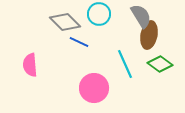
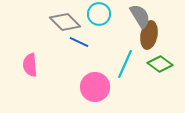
gray semicircle: moved 1 px left
cyan line: rotated 48 degrees clockwise
pink circle: moved 1 px right, 1 px up
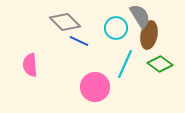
cyan circle: moved 17 px right, 14 px down
blue line: moved 1 px up
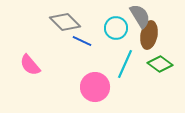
blue line: moved 3 px right
pink semicircle: rotated 35 degrees counterclockwise
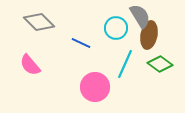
gray diamond: moved 26 px left
blue line: moved 1 px left, 2 px down
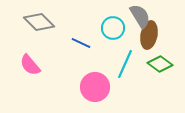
cyan circle: moved 3 px left
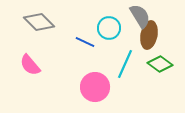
cyan circle: moved 4 px left
blue line: moved 4 px right, 1 px up
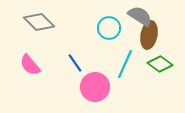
gray semicircle: rotated 25 degrees counterclockwise
blue line: moved 10 px left, 21 px down; rotated 30 degrees clockwise
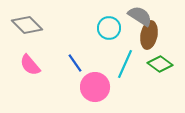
gray diamond: moved 12 px left, 3 px down
